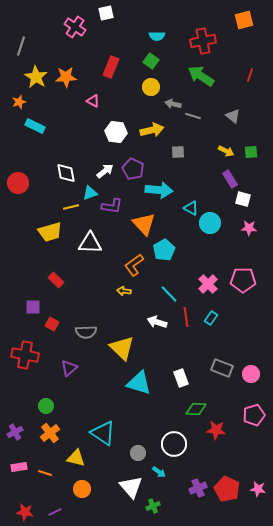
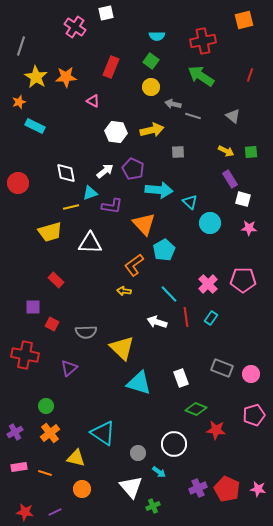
cyan triangle at (191, 208): moved 1 px left, 6 px up; rotated 14 degrees clockwise
green diamond at (196, 409): rotated 20 degrees clockwise
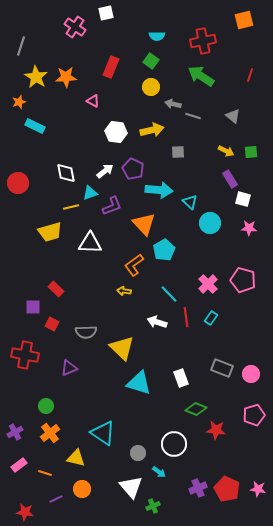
purple L-shape at (112, 206): rotated 30 degrees counterclockwise
red rectangle at (56, 280): moved 9 px down
pink pentagon at (243, 280): rotated 15 degrees clockwise
purple triangle at (69, 368): rotated 18 degrees clockwise
pink rectangle at (19, 467): moved 2 px up; rotated 28 degrees counterclockwise
purple line at (55, 512): moved 1 px right, 13 px up
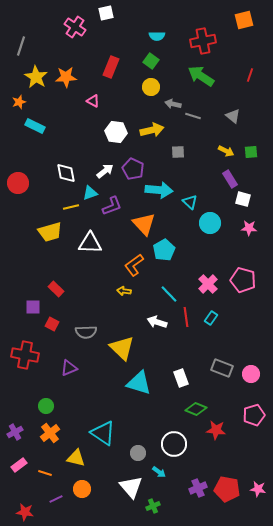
red pentagon at (227, 489): rotated 15 degrees counterclockwise
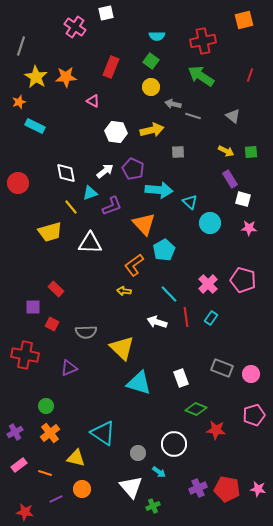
yellow line at (71, 207): rotated 63 degrees clockwise
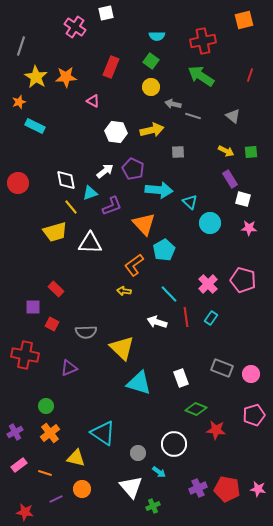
white diamond at (66, 173): moved 7 px down
yellow trapezoid at (50, 232): moved 5 px right
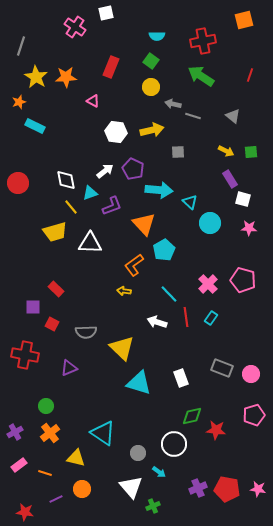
green diamond at (196, 409): moved 4 px left, 7 px down; rotated 35 degrees counterclockwise
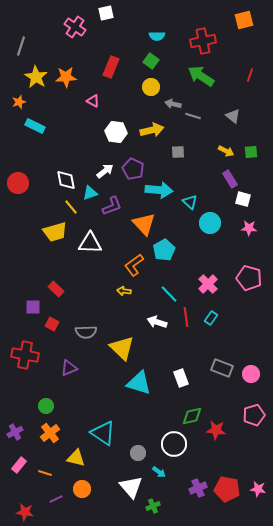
pink pentagon at (243, 280): moved 6 px right, 2 px up
pink rectangle at (19, 465): rotated 14 degrees counterclockwise
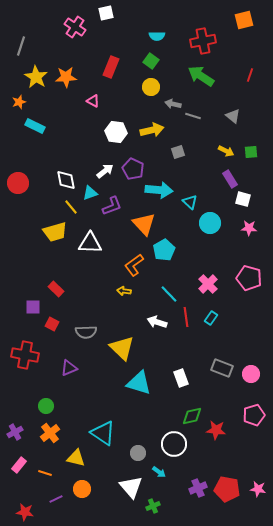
gray square at (178, 152): rotated 16 degrees counterclockwise
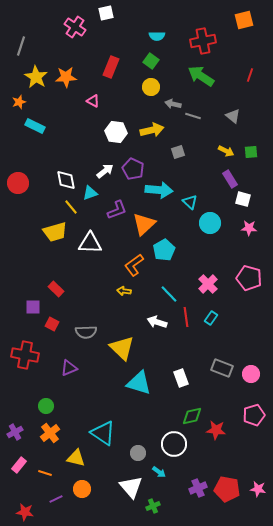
purple L-shape at (112, 206): moved 5 px right, 4 px down
orange triangle at (144, 224): rotated 30 degrees clockwise
